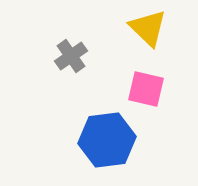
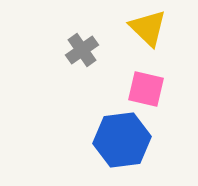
gray cross: moved 11 px right, 6 px up
blue hexagon: moved 15 px right
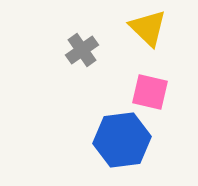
pink square: moved 4 px right, 3 px down
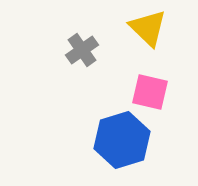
blue hexagon: rotated 10 degrees counterclockwise
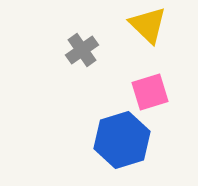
yellow triangle: moved 3 px up
pink square: rotated 30 degrees counterclockwise
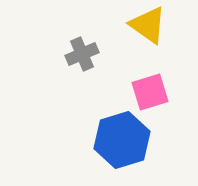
yellow triangle: rotated 9 degrees counterclockwise
gray cross: moved 4 px down; rotated 12 degrees clockwise
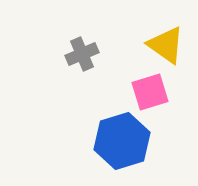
yellow triangle: moved 18 px right, 20 px down
blue hexagon: moved 1 px down
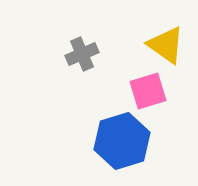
pink square: moved 2 px left, 1 px up
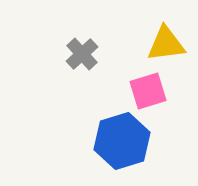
yellow triangle: moved 1 px up; rotated 42 degrees counterclockwise
gray cross: rotated 20 degrees counterclockwise
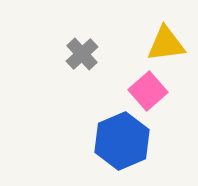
pink square: rotated 24 degrees counterclockwise
blue hexagon: rotated 6 degrees counterclockwise
